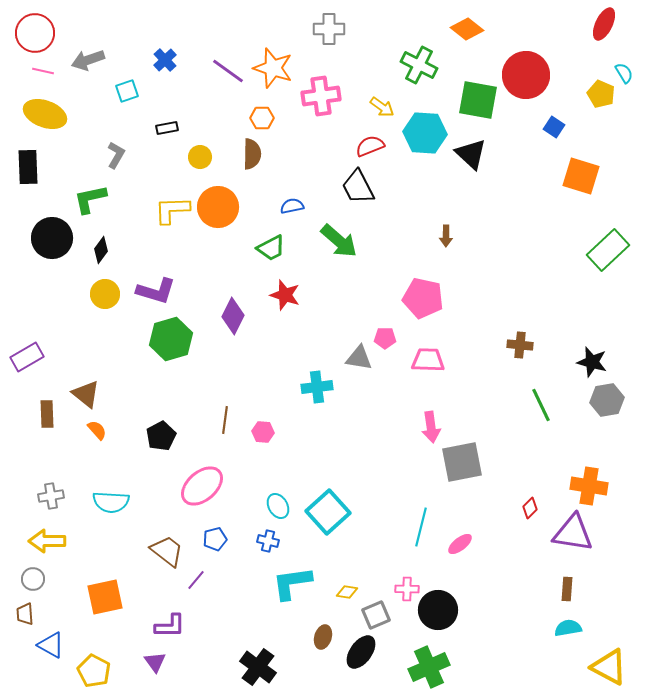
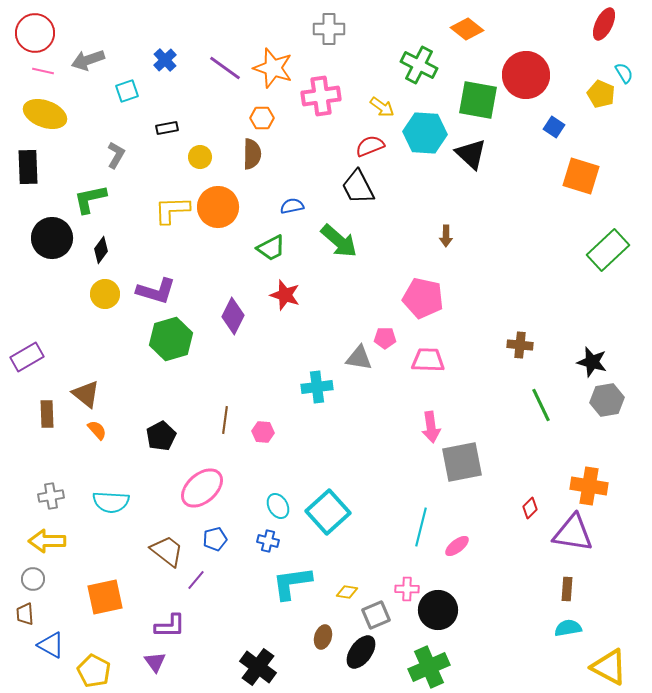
purple line at (228, 71): moved 3 px left, 3 px up
pink ellipse at (202, 486): moved 2 px down
pink ellipse at (460, 544): moved 3 px left, 2 px down
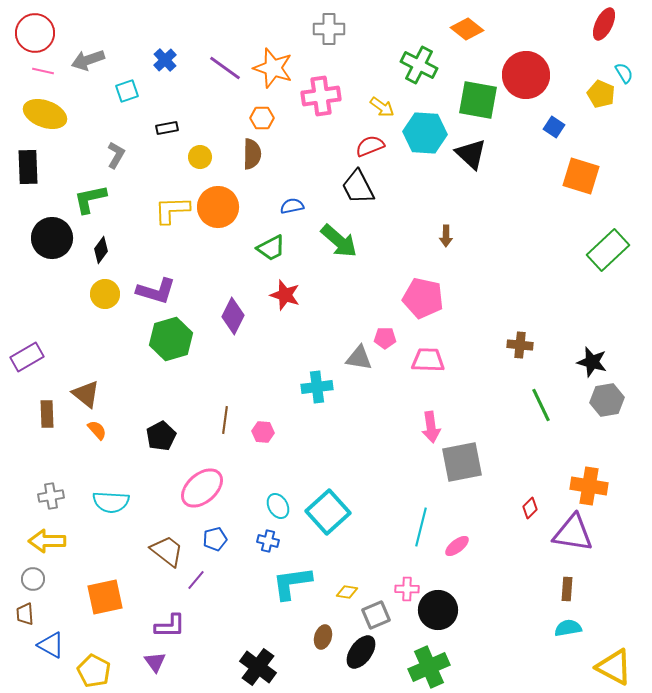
yellow triangle at (609, 667): moved 5 px right
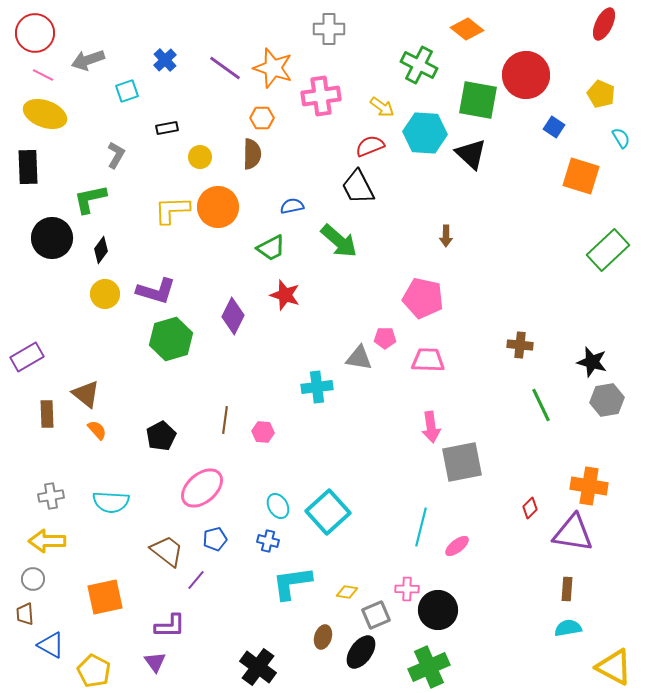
pink line at (43, 71): moved 4 px down; rotated 15 degrees clockwise
cyan semicircle at (624, 73): moved 3 px left, 65 px down
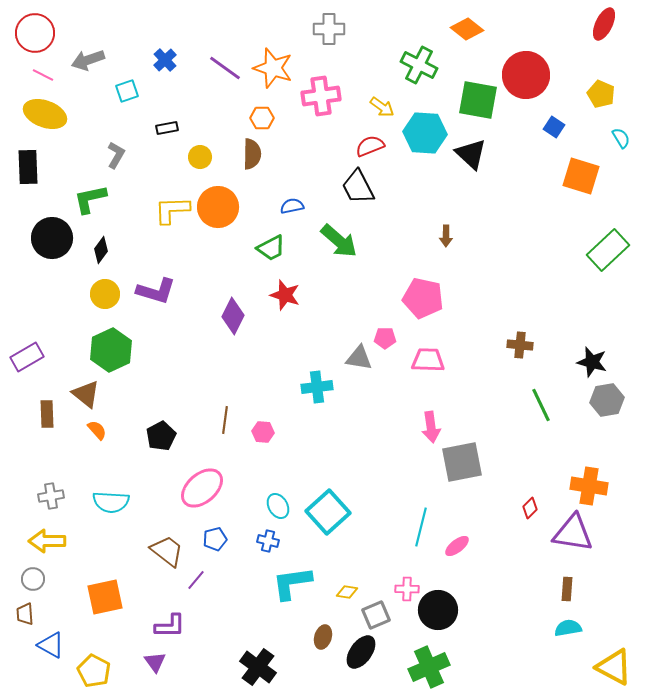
green hexagon at (171, 339): moved 60 px left, 11 px down; rotated 9 degrees counterclockwise
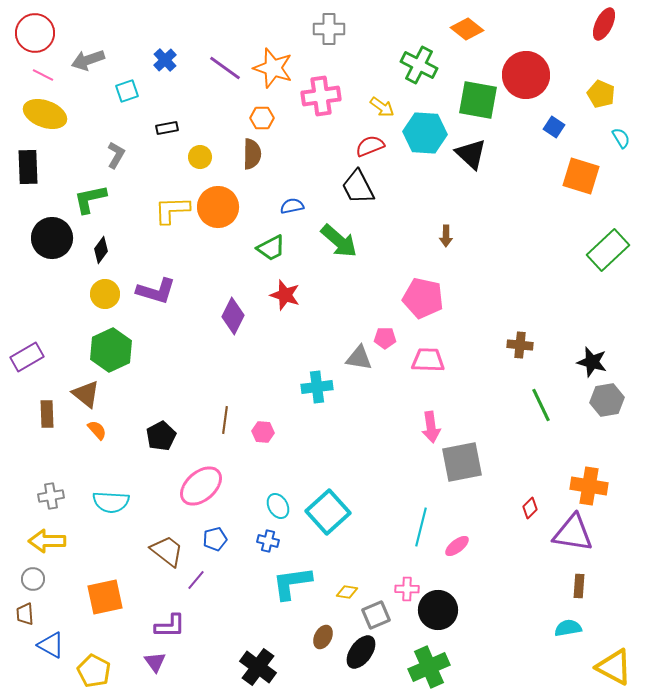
pink ellipse at (202, 488): moved 1 px left, 2 px up
brown rectangle at (567, 589): moved 12 px right, 3 px up
brown ellipse at (323, 637): rotated 10 degrees clockwise
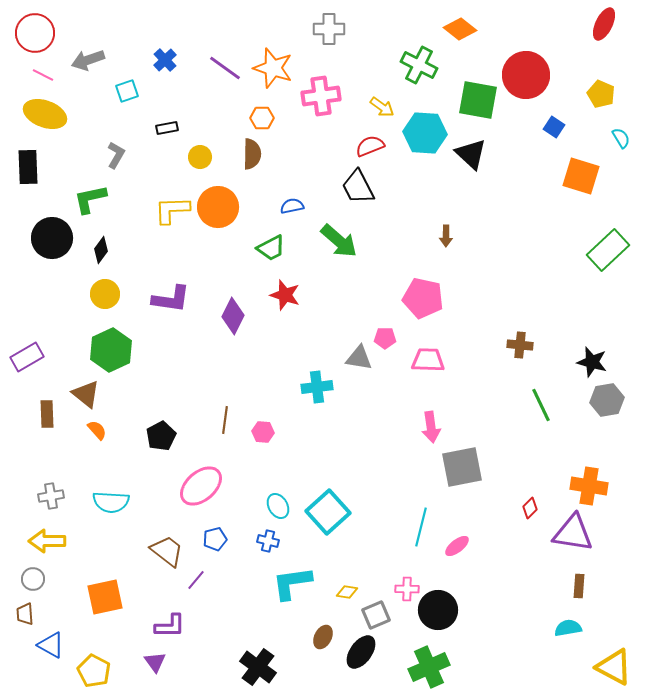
orange diamond at (467, 29): moved 7 px left
purple L-shape at (156, 291): moved 15 px right, 8 px down; rotated 9 degrees counterclockwise
gray square at (462, 462): moved 5 px down
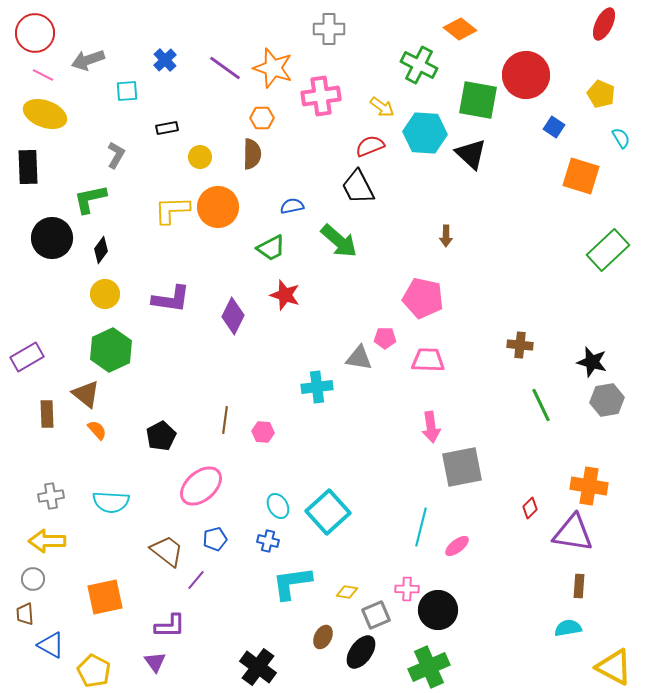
cyan square at (127, 91): rotated 15 degrees clockwise
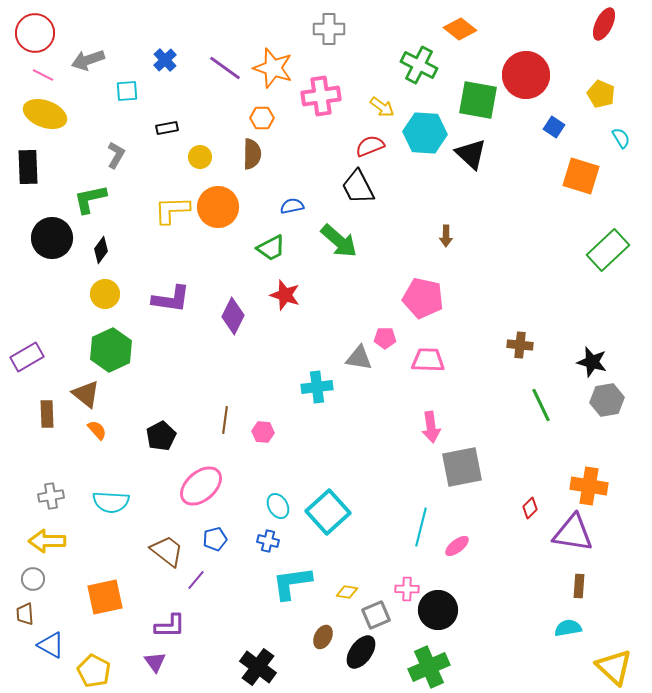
yellow triangle at (614, 667): rotated 15 degrees clockwise
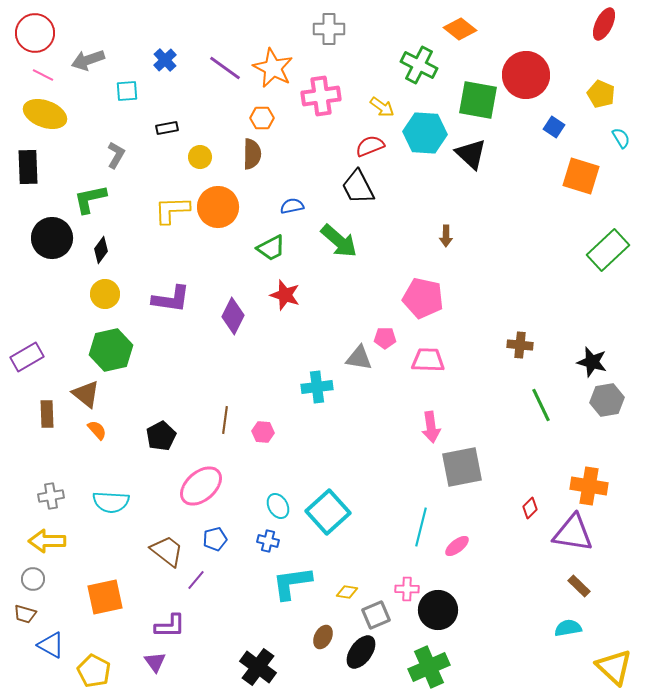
orange star at (273, 68): rotated 9 degrees clockwise
green hexagon at (111, 350): rotated 12 degrees clockwise
brown rectangle at (579, 586): rotated 50 degrees counterclockwise
brown trapezoid at (25, 614): rotated 70 degrees counterclockwise
